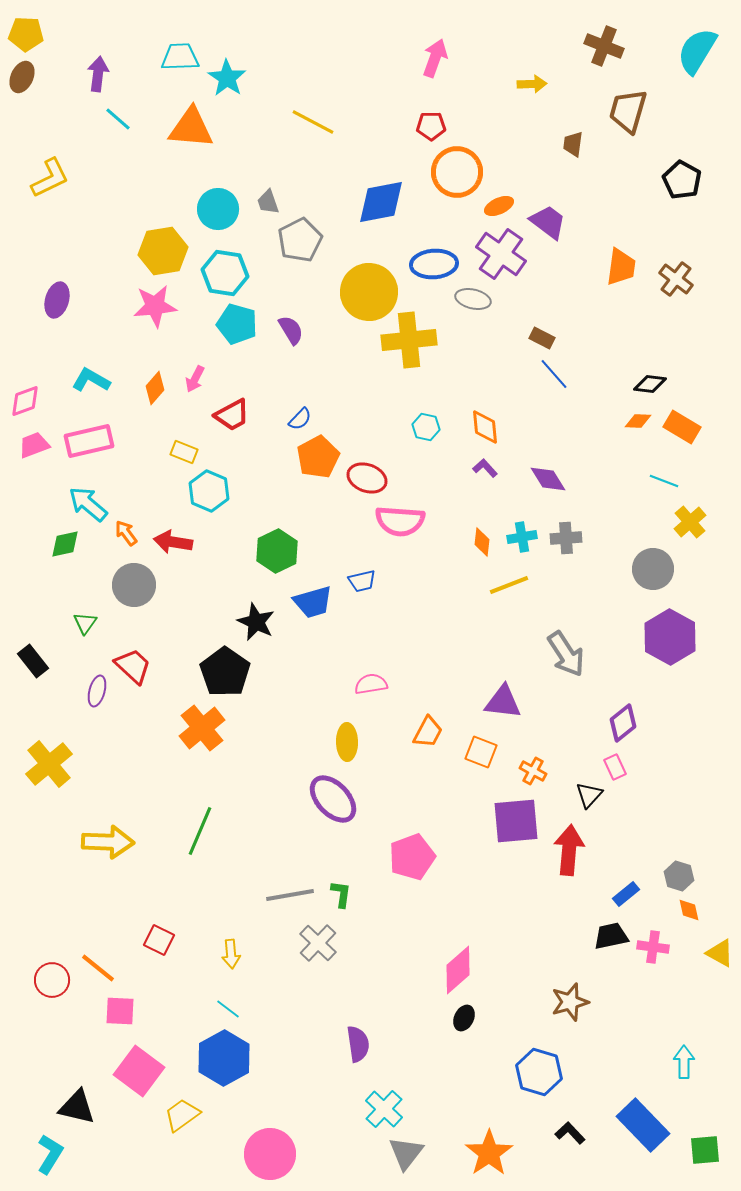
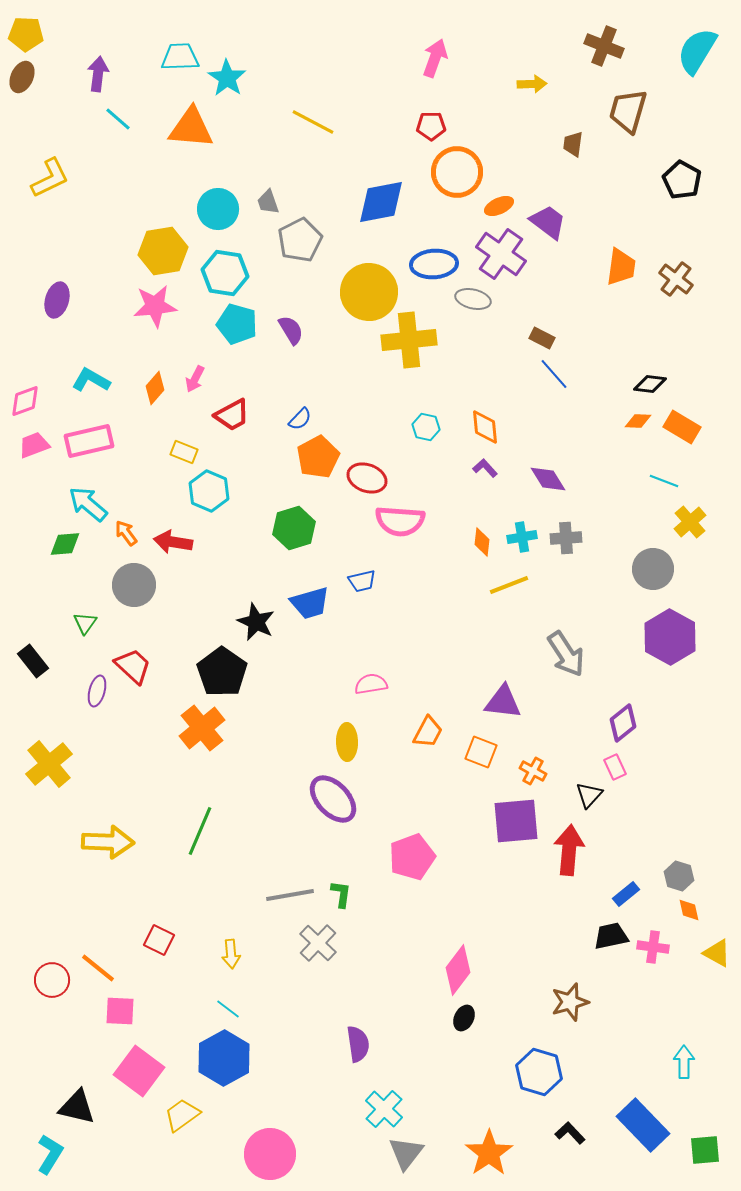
green diamond at (65, 544): rotated 8 degrees clockwise
green hexagon at (277, 551): moved 17 px right, 23 px up; rotated 9 degrees clockwise
blue trapezoid at (313, 602): moved 3 px left, 1 px down
black pentagon at (225, 672): moved 3 px left
yellow triangle at (720, 953): moved 3 px left
pink diamond at (458, 970): rotated 12 degrees counterclockwise
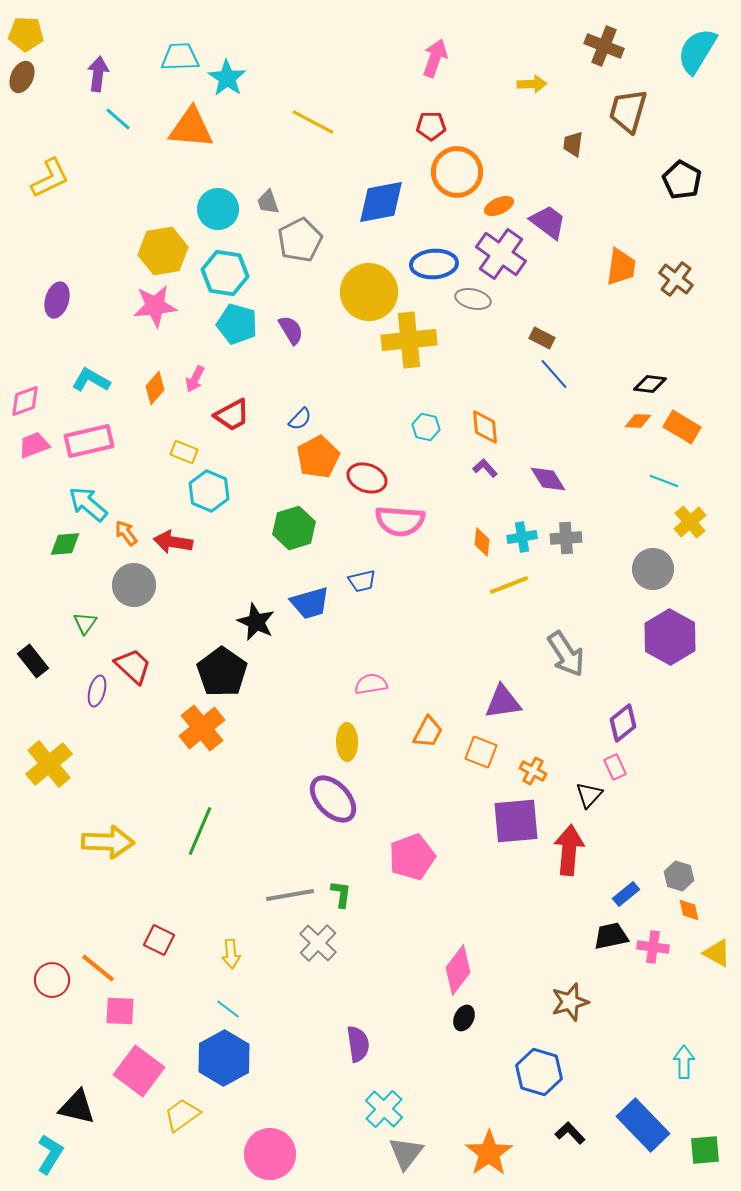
purple triangle at (503, 702): rotated 15 degrees counterclockwise
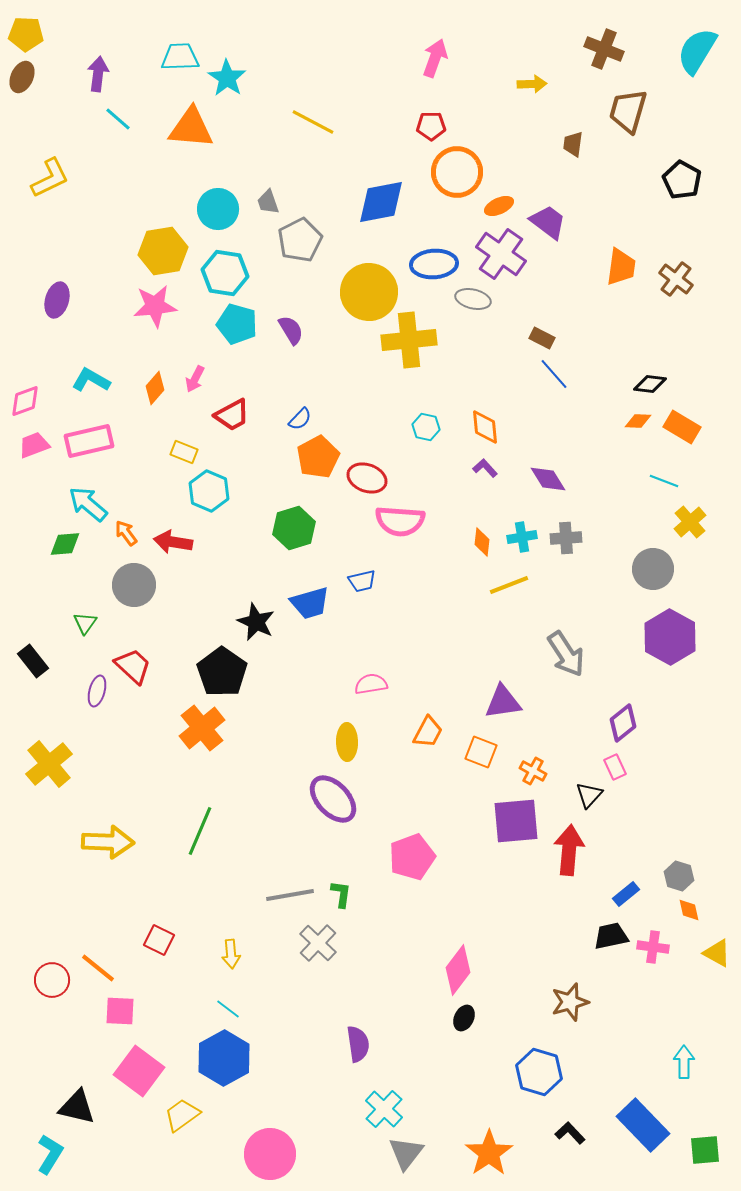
brown cross at (604, 46): moved 3 px down
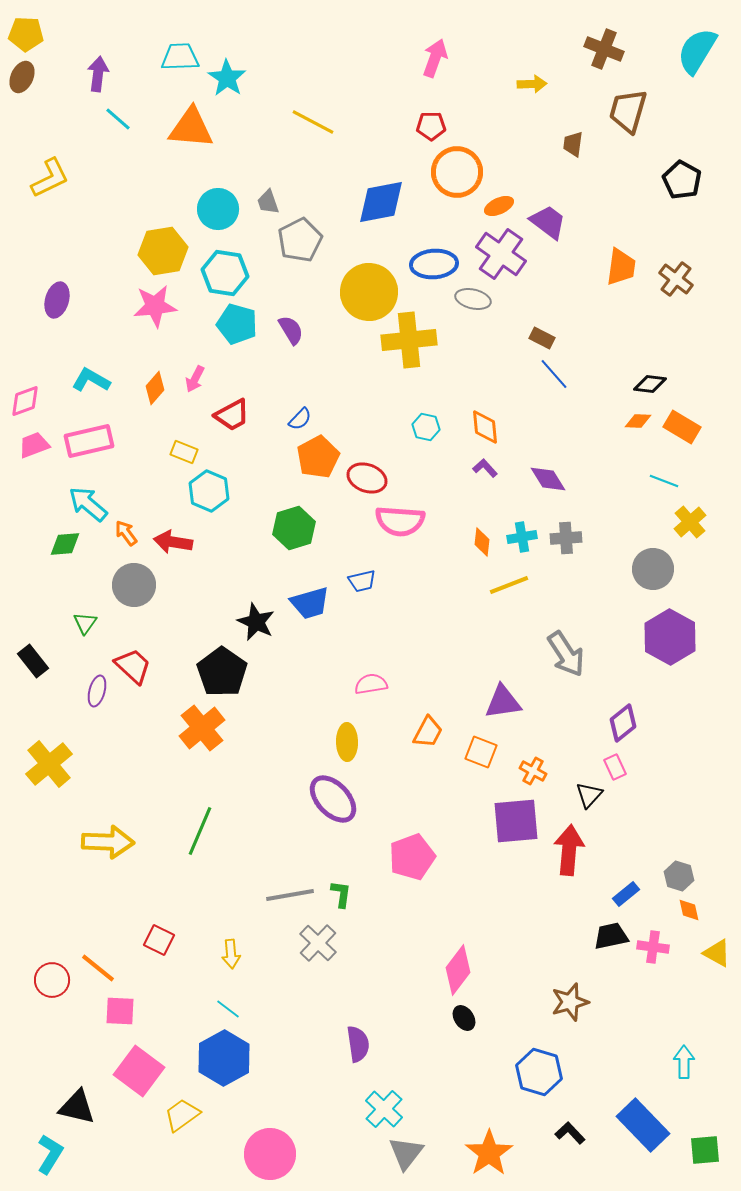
black ellipse at (464, 1018): rotated 60 degrees counterclockwise
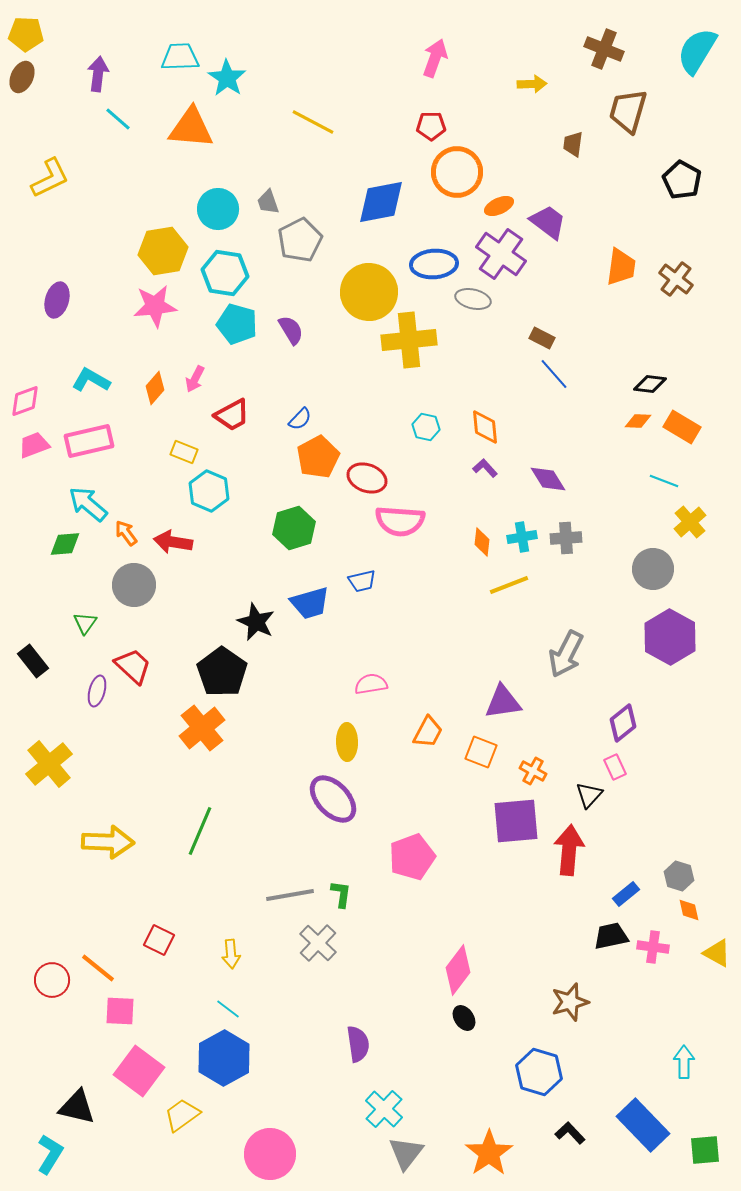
gray arrow at (566, 654): rotated 60 degrees clockwise
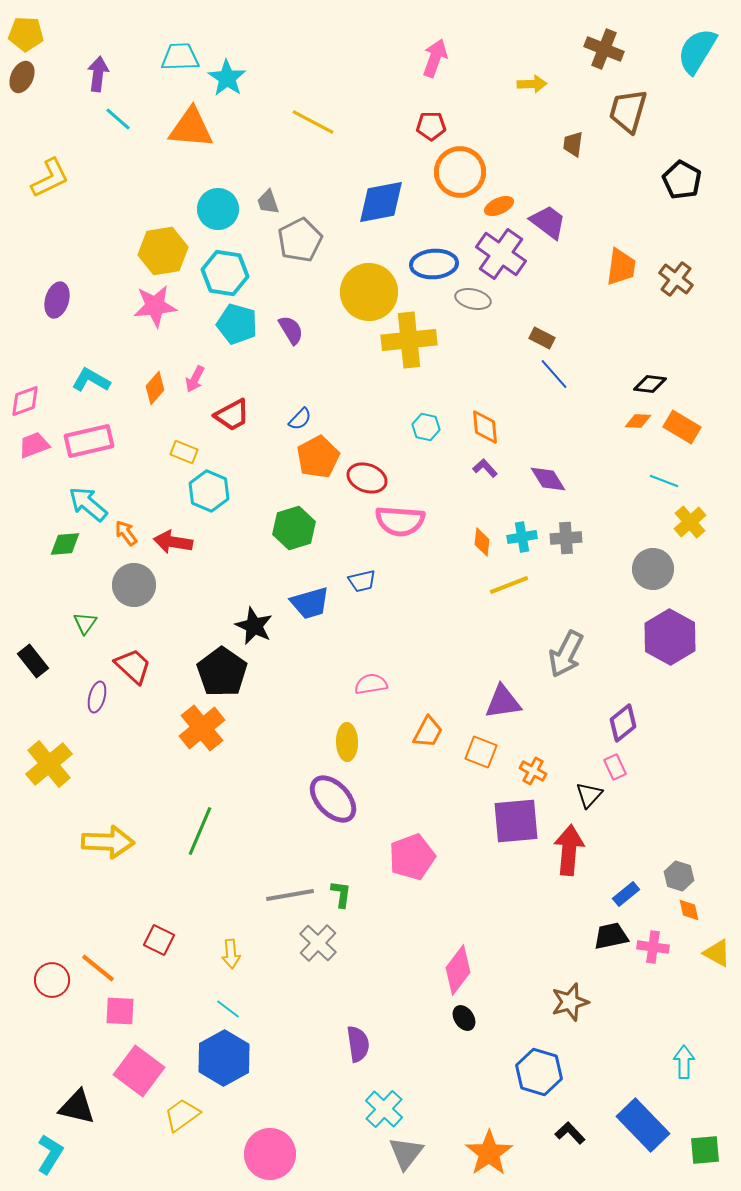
orange circle at (457, 172): moved 3 px right
black star at (256, 622): moved 2 px left, 4 px down
purple ellipse at (97, 691): moved 6 px down
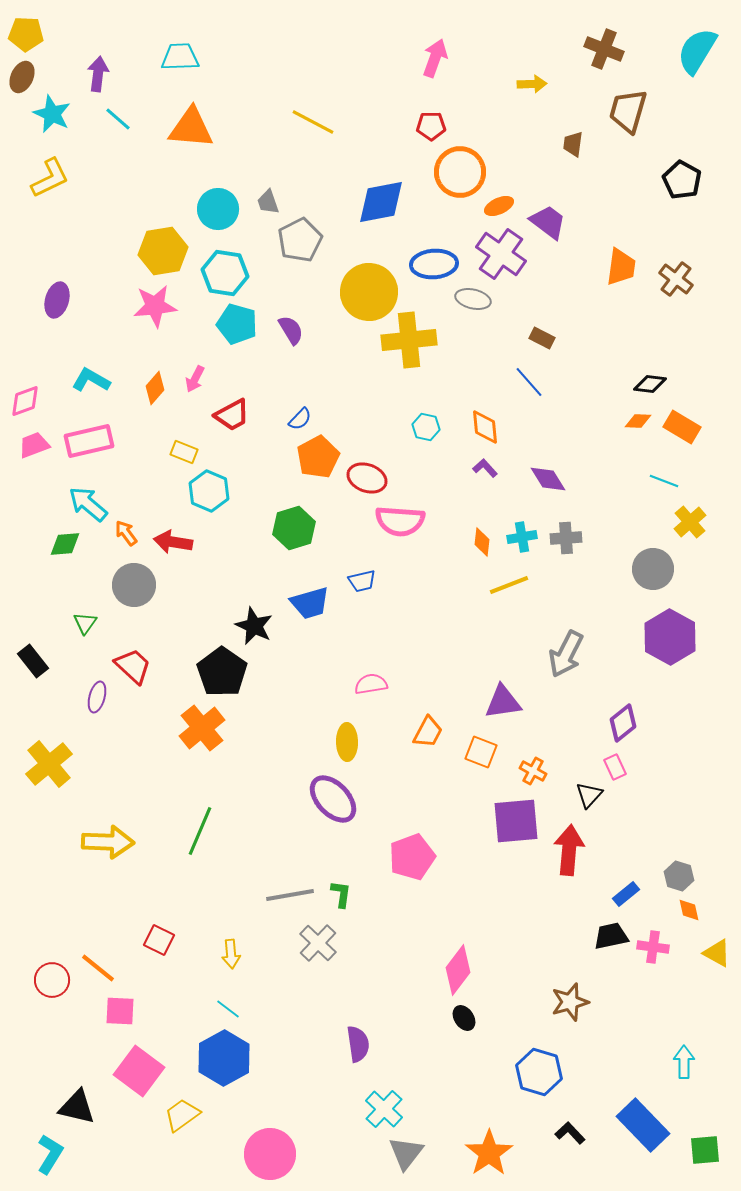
cyan star at (227, 78): moved 175 px left, 36 px down; rotated 9 degrees counterclockwise
blue line at (554, 374): moved 25 px left, 8 px down
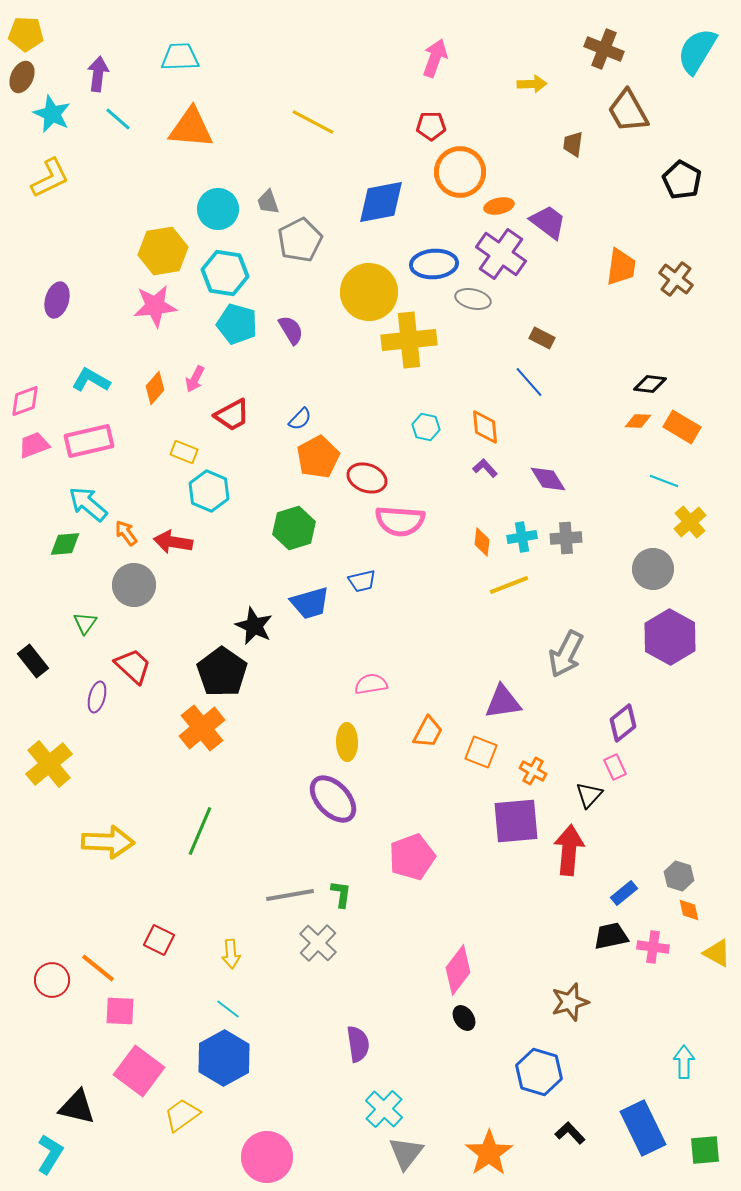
brown trapezoid at (628, 111): rotated 45 degrees counterclockwise
orange ellipse at (499, 206): rotated 12 degrees clockwise
blue rectangle at (626, 894): moved 2 px left, 1 px up
blue rectangle at (643, 1125): moved 3 px down; rotated 18 degrees clockwise
pink circle at (270, 1154): moved 3 px left, 3 px down
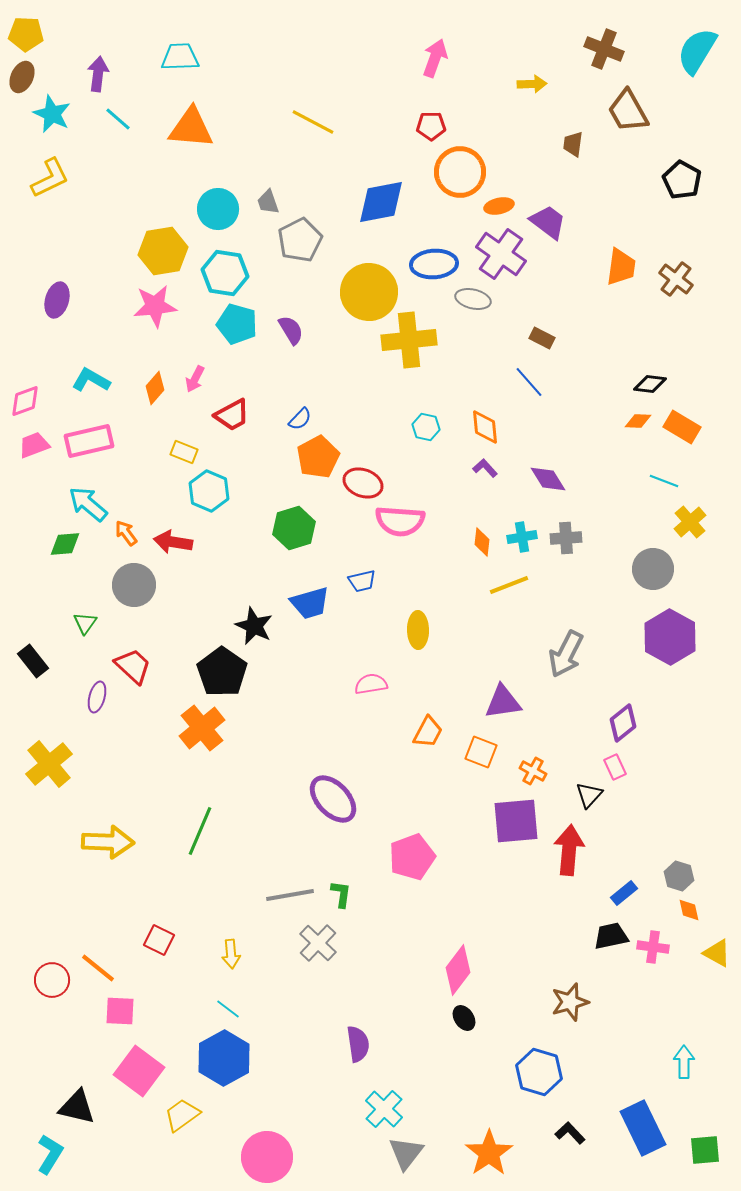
red ellipse at (367, 478): moved 4 px left, 5 px down
yellow ellipse at (347, 742): moved 71 px right, 112 px up
